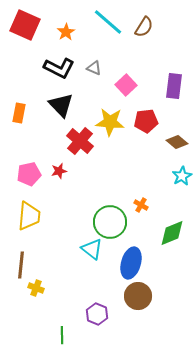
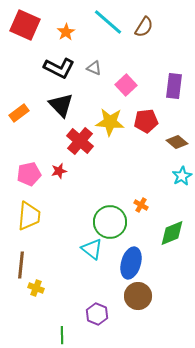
orange rectangle: rotated 42 degrees clockwise
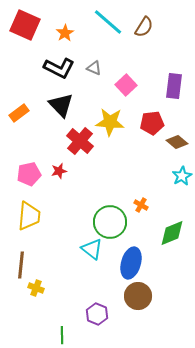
orange star: moved 1 px left, 1 px down
red pentagon: moved 6 px right, 2 px down
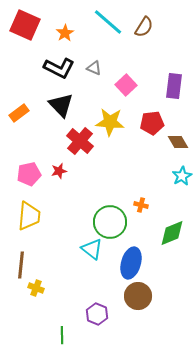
brown diamond: moved 1 px right; rotated 20 degrees clockwise
orange cross: rotated 16 degrees counterclockwise
